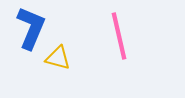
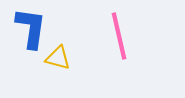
blue L-shape: rotated 15 degrees counterclockwise
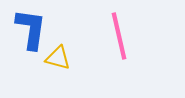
blue L-shape: moved 1 px down
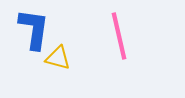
blue L-shape: moved 3 px right
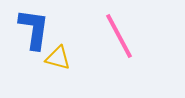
pink line: rotated 15 degrees counterclockwise
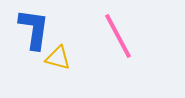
pink line: moved 1 px left
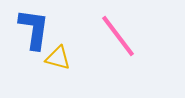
pink line: rotated 9 degrees counterclockwise
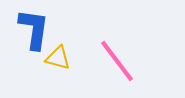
pink line: moved 1 px left, 25 px down
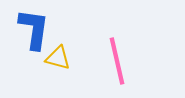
pink line: rotated 24 degrees clockwise
